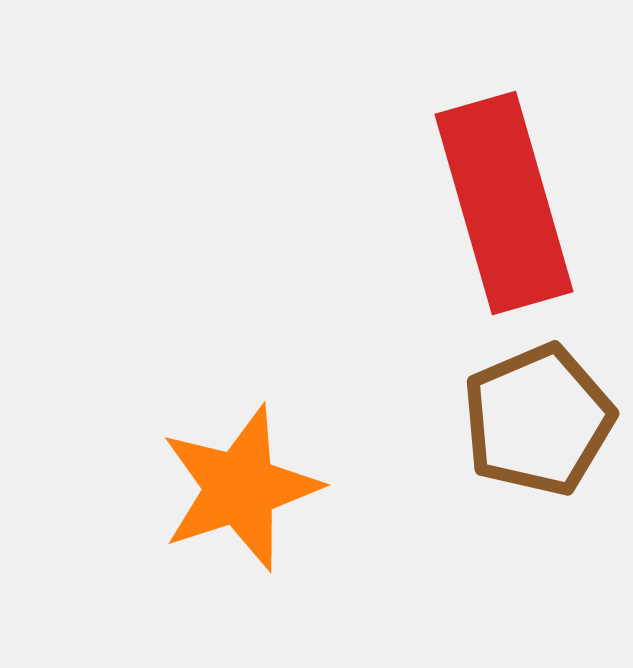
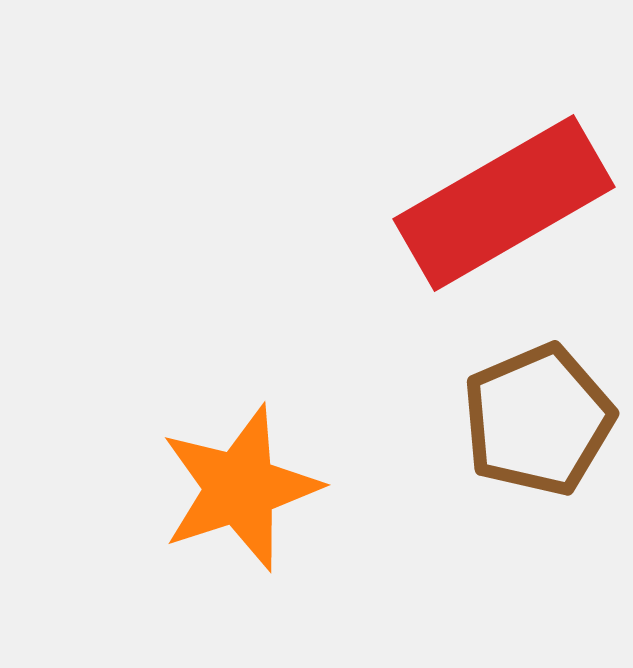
red rectangle: rotated 76 degrees clockwise
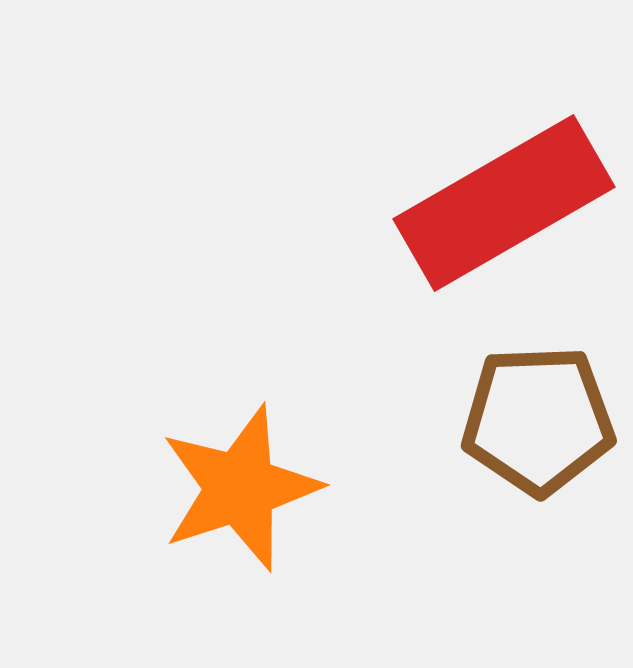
brown pentagon: rotated 21 degrees clockwise
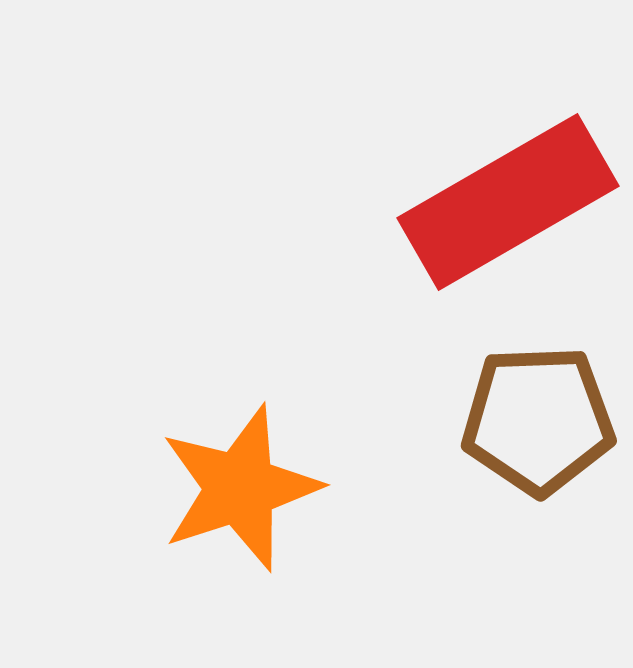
red rectangle: moved 4 px right, 1 px up
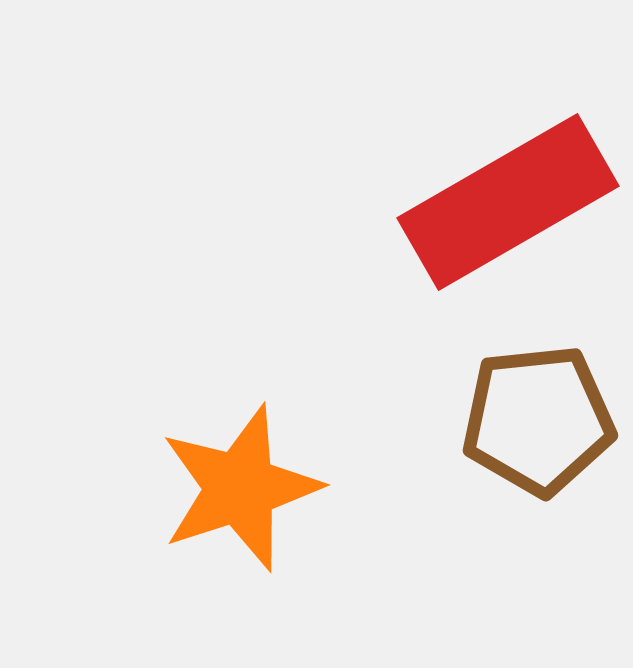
brown pentagon: rotated 4 degrees counterclockwise
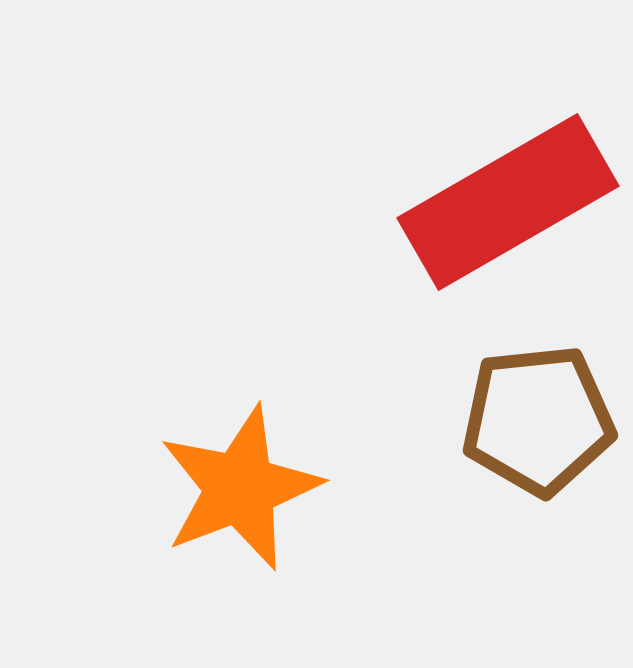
orange star: rotated 3 degrees counterclockwise
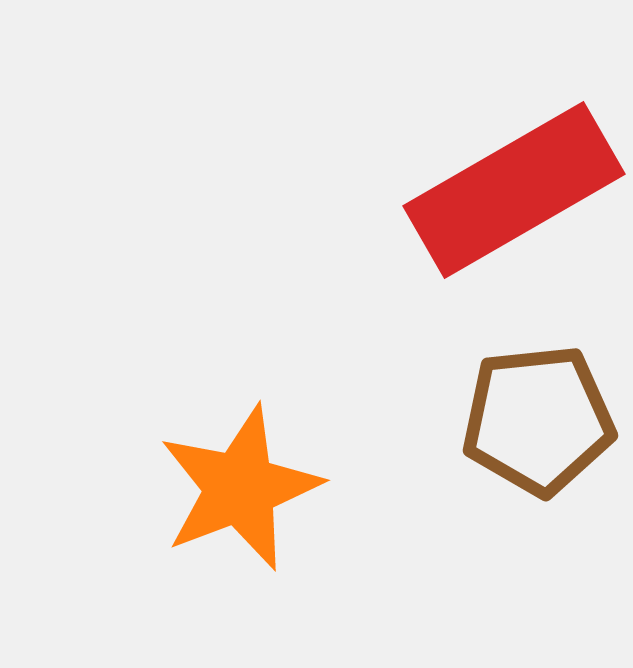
red rectangle: moved 6 px right, 12 px up
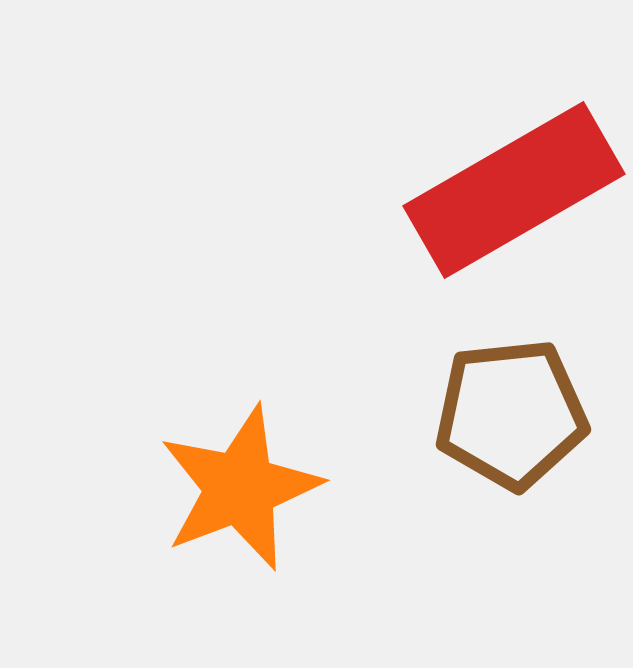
brown pentagon: moved 27 px left, 6 px up
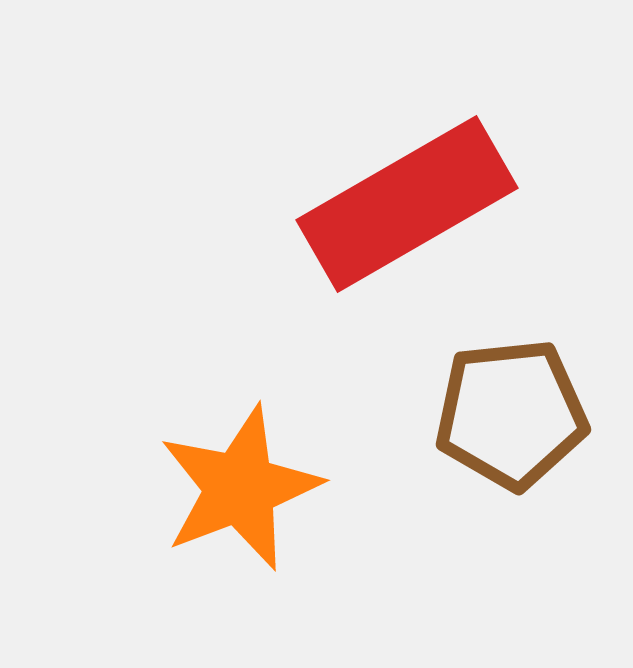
red rectangle: moved 107 px left, 14 px down
